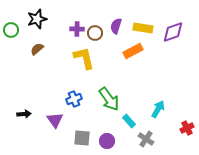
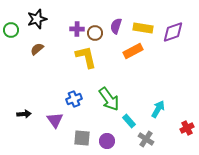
yellow L-shape: moved 2 px right, 1 px up
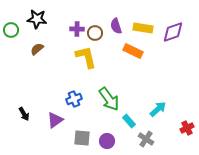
black star: rotated 24 degrees clockwise
purple semicircle: rotated 35 degrees counterclockwise
orange rectangle: rotated 54 degrees clockwise
cyan arrow: rotated 18 degrees clockwise
black arrow: rotated 64 degrees clockwise
purple triangle: rotated 30 degrees clockwise
